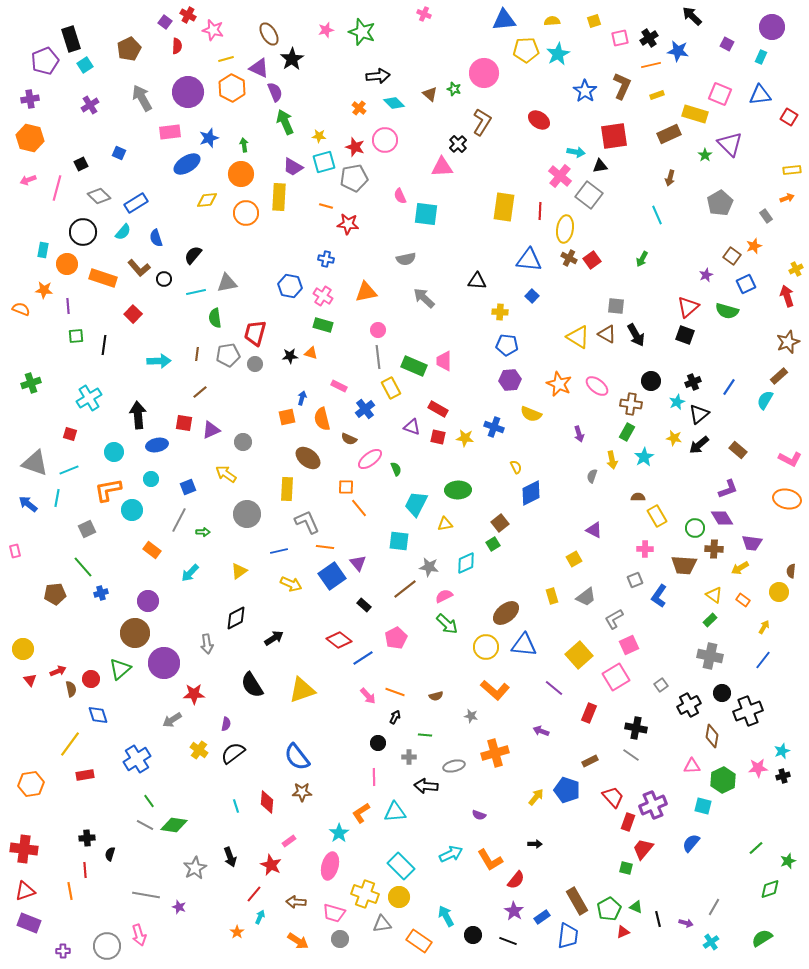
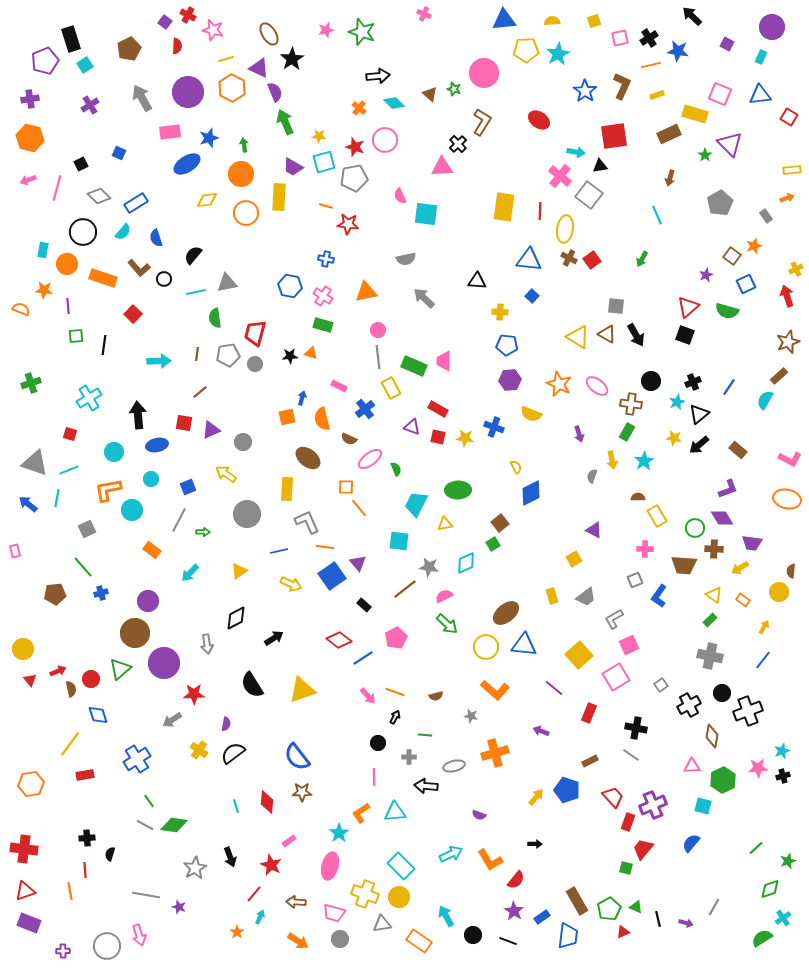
cyan star at (644, 457): moved 4 px down
cyan cross at (711, 942): moved 72 px right, 24 px up
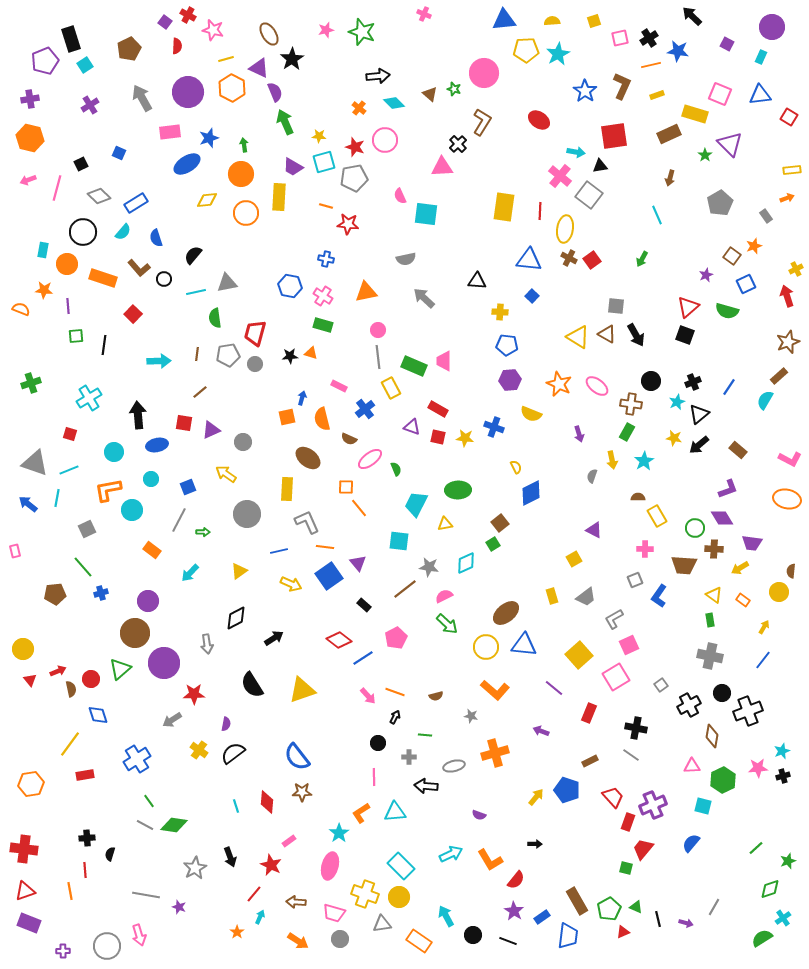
blue square at (332, 576): moved 3 px left
green rectangle at (710, 620): rotated 56 degrees counterclockwise
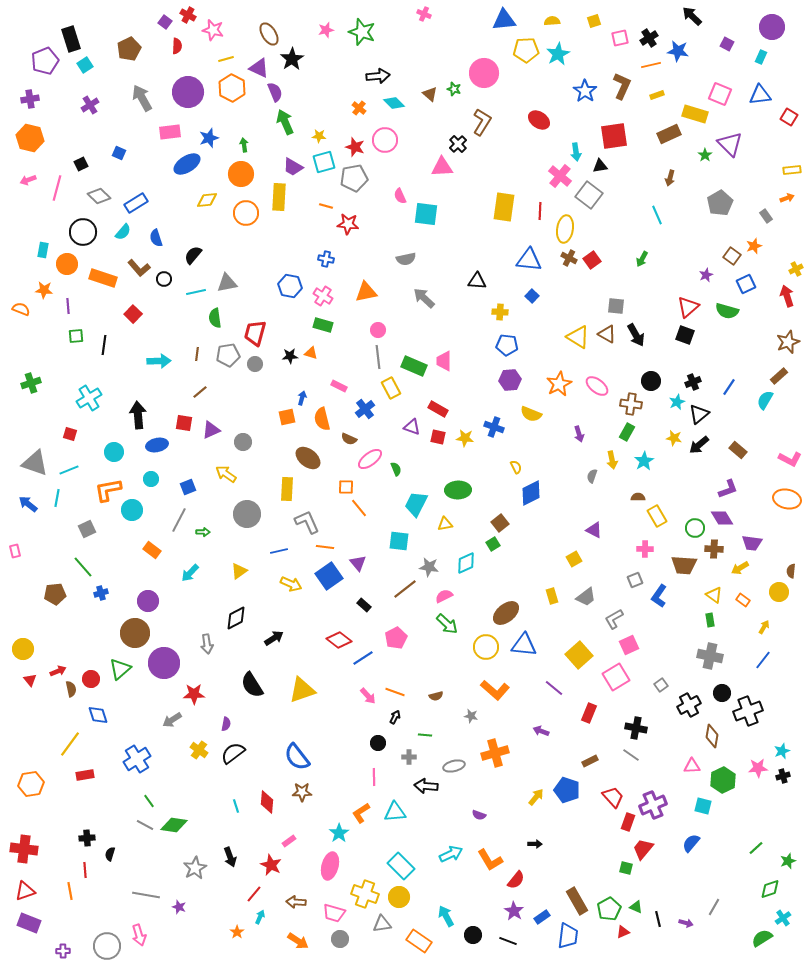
cyan arrow at (576, 152): rotated 72 degrees clockwise
orange star at (559, 384): rotated 20 degrees clockwise
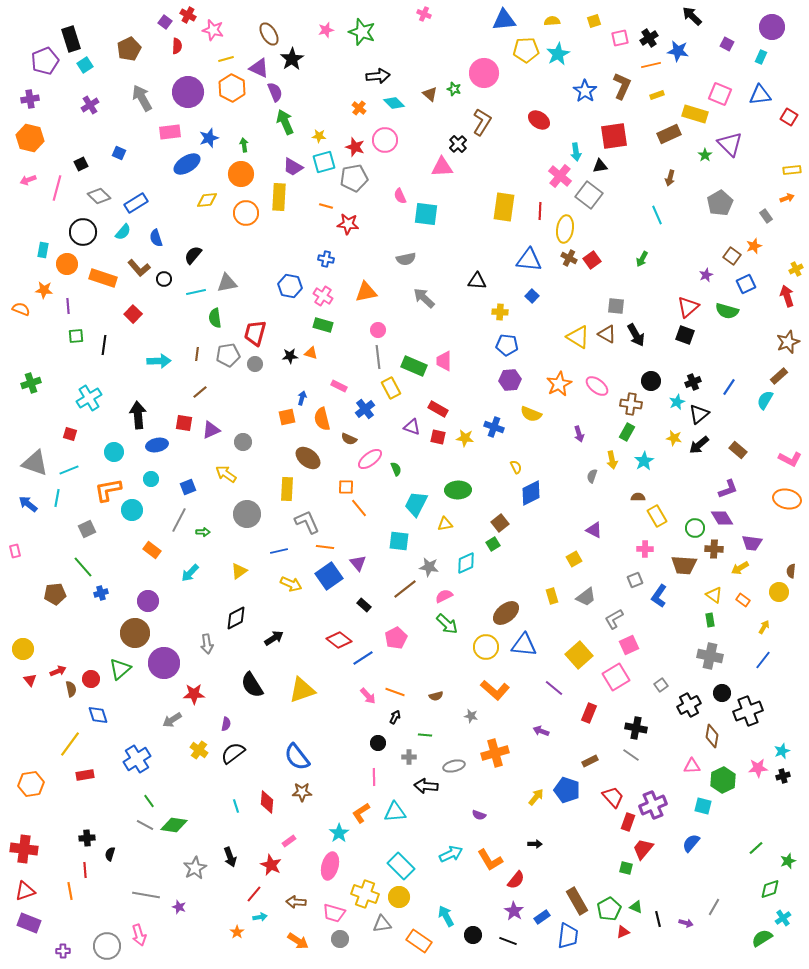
cyan arrow at (260, 917): rotated 56 degrees clockwise
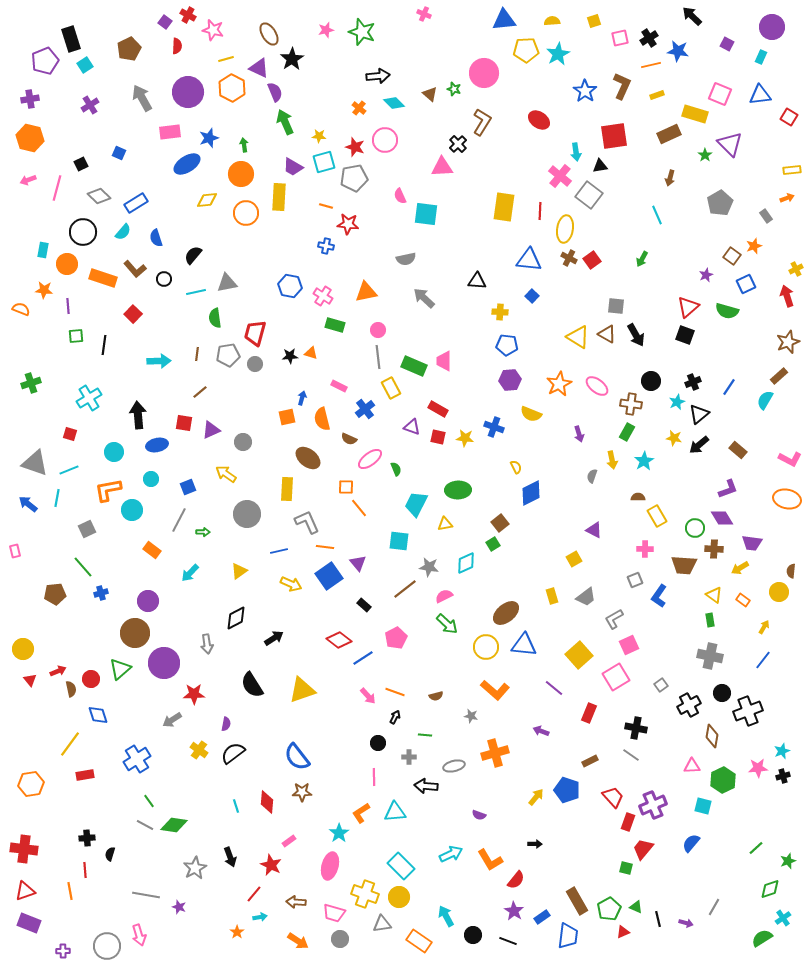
blue cross at (326, 259): moved 13 px up
brown L-shape at (139, 268): moved 4 px left, 1 px down
green rectangle at (323, 325): moved 12 px right
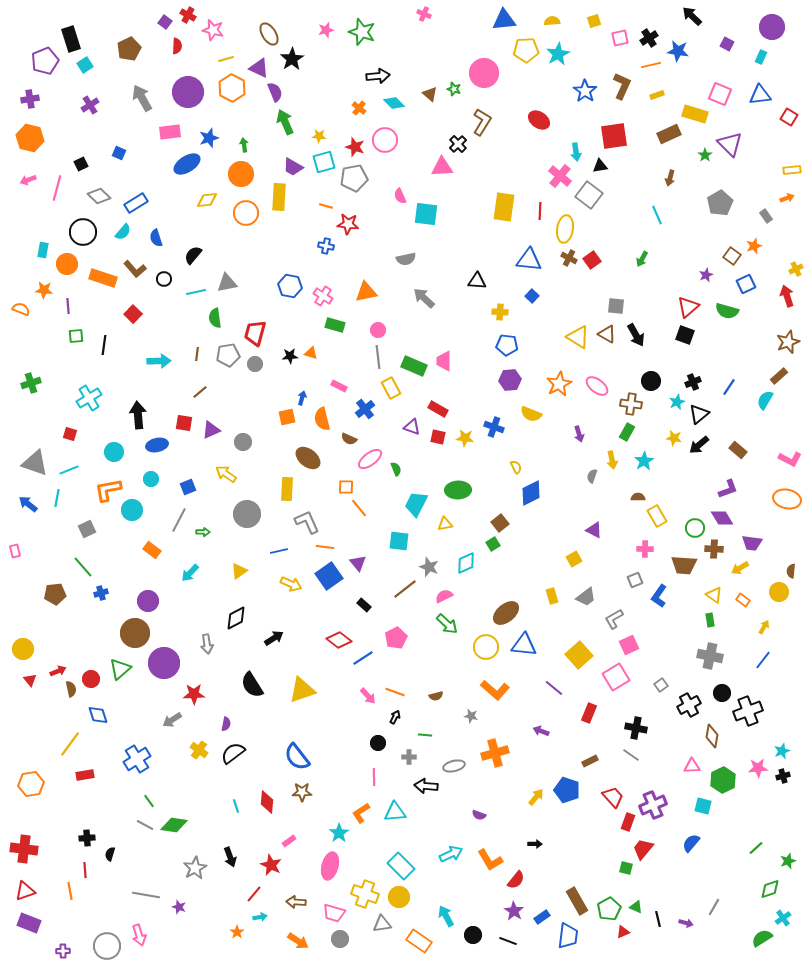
gray star at (429, 567): rotated 12 degrees clockwise
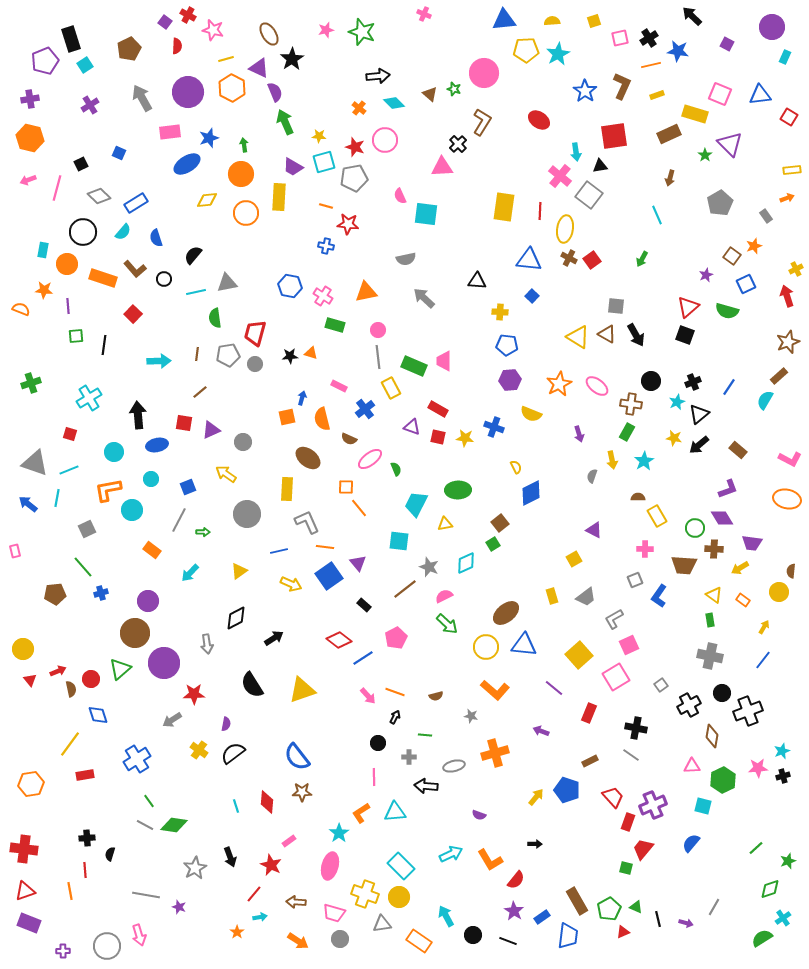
cyan rectangle at (761, 57): moved 24 px right
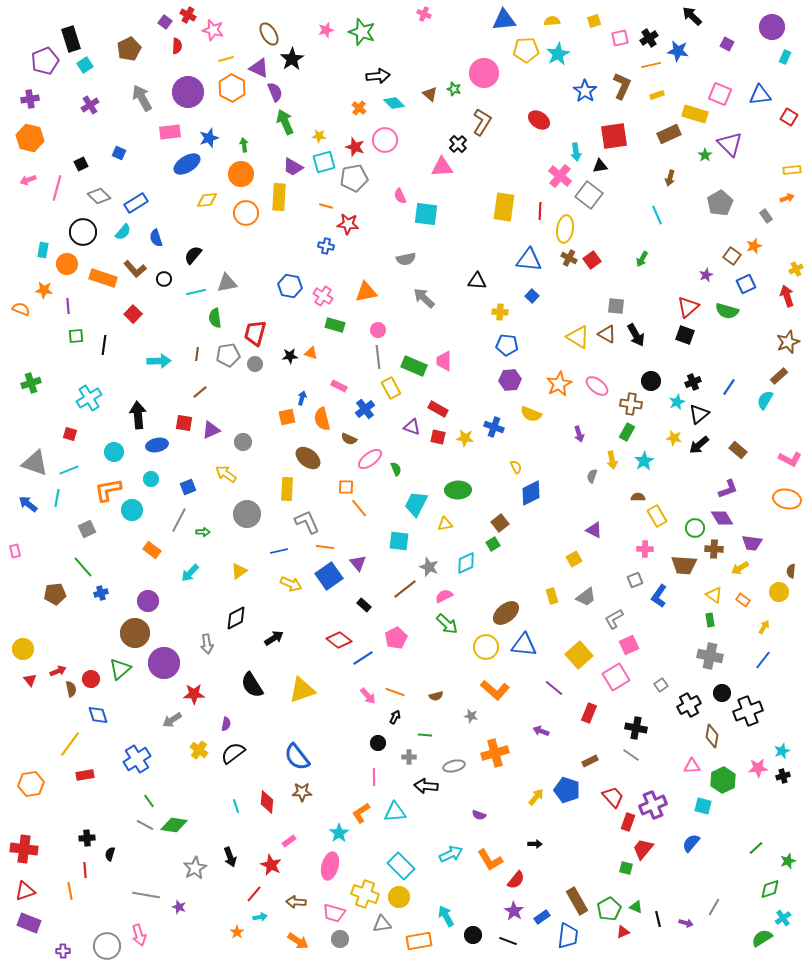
orange rectangle at (419, 941): rotated 45 degrees counterclockwise
